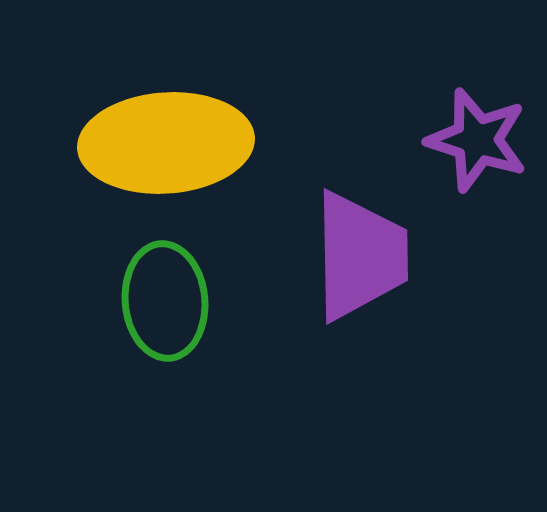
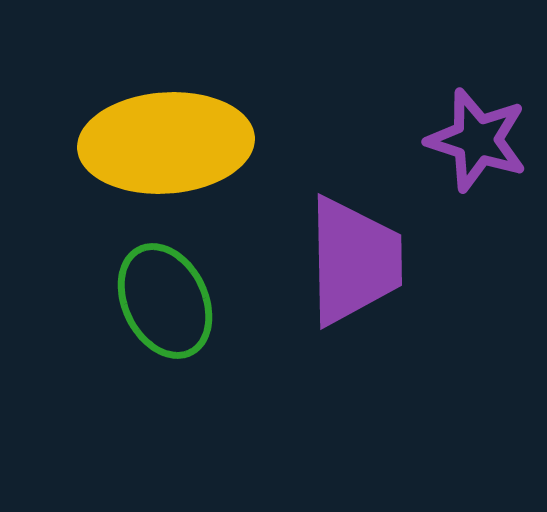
purple trapezoid: moved 6 px left, 5 px down
green ellipse: rotated 21 degrees counterclockwise
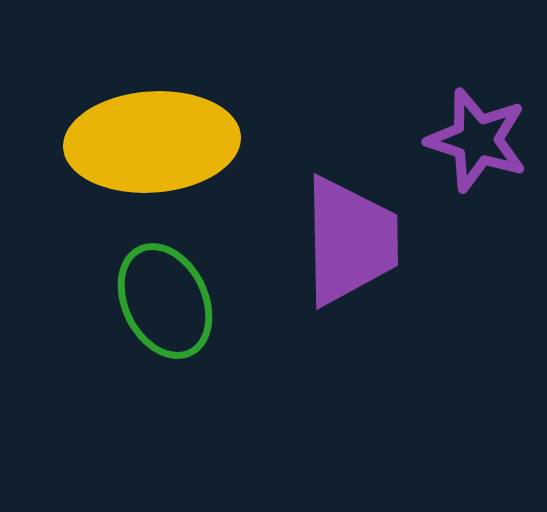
yellow ellipse: moved 14 px left, 1 px up
purple trapezoid: moved 4 px left, 20 px up
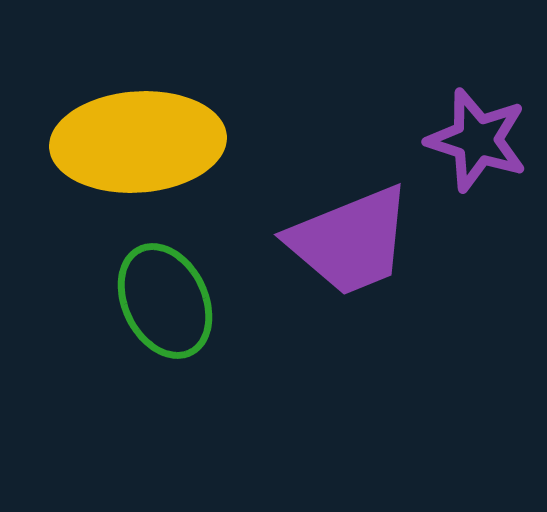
yellow ellipse: moved 14 px left
purple trapezoid: rotated 69 degrees clockwise
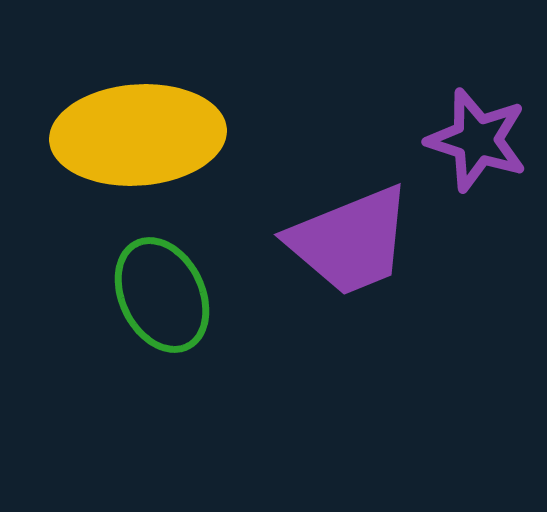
yellow ellipse: moved 7 px up
green ellipse: moved 3 px left, 6 px up
